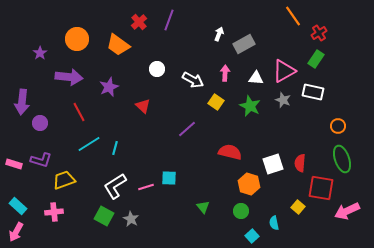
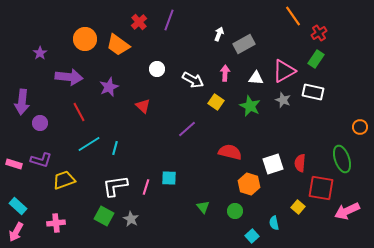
orange circle at (77, 39): moved 8 px right
orange circle at (338, 126): moved 22 px right, 1 px down
white L-shape at (115, 186): rotated 24 degrees clockwise
pink line at (146, 187): rotated 56 degrees counterclockwise
green circle at (241, 211): moved 6 px left
pink cross at (54, 212): moved 2 px right, 11 px down
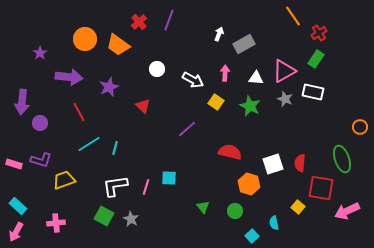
gray star at (283, 100): moved 2 px right, 1 px up
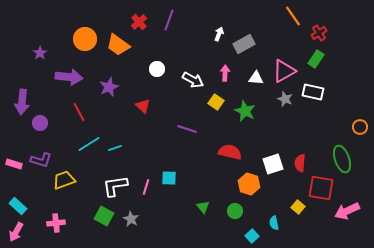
green star at (250, 106): moved 5 px left, 5 px down
purple line at (187, 129): rotated 60 degrees clockwise
cyan line at (115, 148): rotated 56 degrees clockwise
